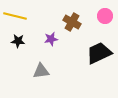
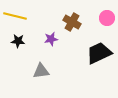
pink circle: moved 2 px right, 2 px down
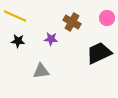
yellow line: rotated 10 degrees clockwise
purple star: rotated 16 degrees clockwise
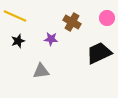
black star: rotated 24 degrees counterclockwise
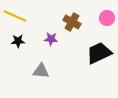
black star: rotated 16 degrees clockwise
gray triangle: rotated 12 degrees clockwise
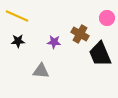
yellow line: moved 2 px right
brown cross: moved 8 px right, 12 px down
purple star: moved 3 px right, 3 px down
black trapezoid: moved 1 px right, 1 px down; rotated 88 degrees counterclockwise
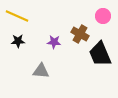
pink circle: moved 4 px left, 2 px up
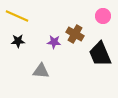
brown cross: moved 5 px left
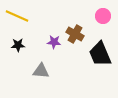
black star: moved 4 px down
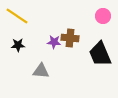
yellow line: rotated 10 degrees clockwise
brown cross: moved 5 px left, 4 px down; rotated 24 degrees counterclockwise
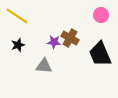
pink circle: moved 2 px left, 1 px up
brown cross: rotated 24 degrees clockwise
black star: rotated 16 degrees counterclockwise
gray triangle: moved 3 px right, 5 px up
